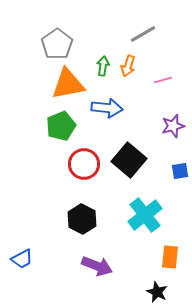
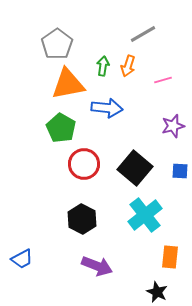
green pentagon: moved 2 px down; rotated 20 degrees counterclockwise
black square: moved 6 px right, 8 px down
blue square: rotated 12 degrees clockwise
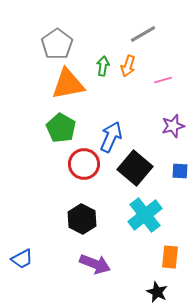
blue arrow: moved 4 px right, 29 px down; rotated 72 degrees counterclockwise
purple arrow: moved 2 px left, 2 px up
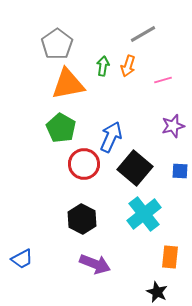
cyan cross: moved 1 px left, 1 px up
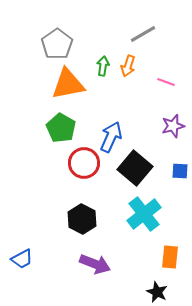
pink line: moved 3 px right, 2 px down; rotated 36 degrees clockwise
red circle: moved 1 px up
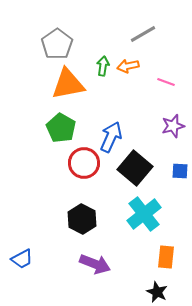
orange arrow: rotated 60 degrees clockwise
orange rectangle: moved 4 px left
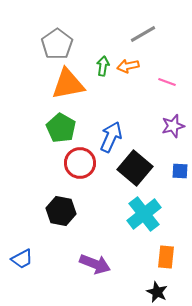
pink line: moved 1 px right
red circle: moved 4 px left
black hexagon: moved 21 px left, 8 px up; rotated 16 degrees counterclockwise
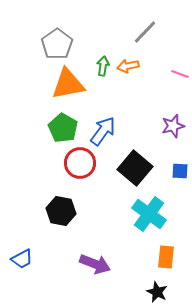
gray line: moved 2 px right, 2 px up; rotated 16 degrees counterclockwise
pink line: moved 13 px right, 8 px up
green pentagon: moved 2 px right
blue arrow: moved 8 px left, 6 px up; rotated 12 degrees clockwise
cyan cross: moved 5 px right; rotated 16 degrees counterclockwise
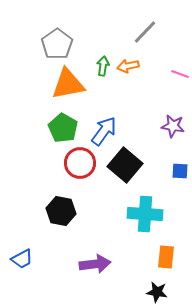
purple star: rotated 25 degrees clockwise
blue arrow: moved 1 px right
black square: moved 10 px left, 3 px up
cyan cross: moved 4 px left; rotated 32 degrees counterclockwise
purple arrow: rotated 28 degrees counterclockwise
black star: rotated 15 degrees counterclockwise
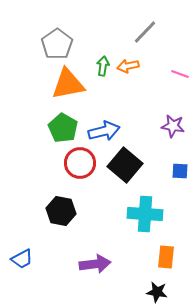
blue arrow: rotated 40 degrees clockwise
